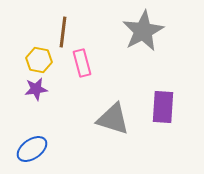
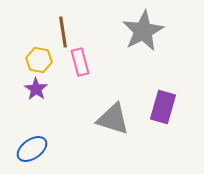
brown line: rotated 16 degrees counterclockwise
pink rectangle: moved 2 px left, 1 px up
purple star: rotated 30 degrees counterclockwise
purple rectangle: rotated 12 degrees clockwise
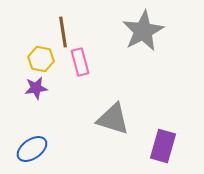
yellow hexagon: moved 2 px right, 1 px up
purple star: moved 1 px up; rotated 30 degrees clockwise
purple rectangle: moved 39 px down
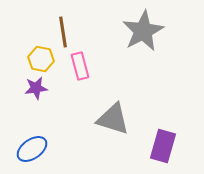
pink rectangle: moved 4 px down
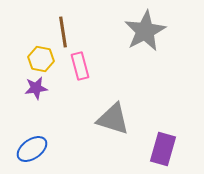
gray star: moved 2 px right
purple rectangle: moved 3 px down
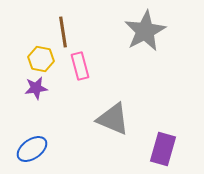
gray triangle: rotated 6 degrees clockwise
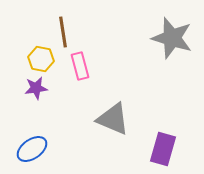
gray star: moved 27 px right, 7 px down; rotated 27 degrees counterclockwise
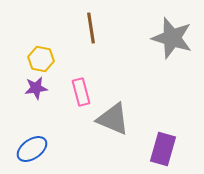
brown line: moved 28 px right, 4 px up
pink rectangle: moved 1 px right, 26 px down
